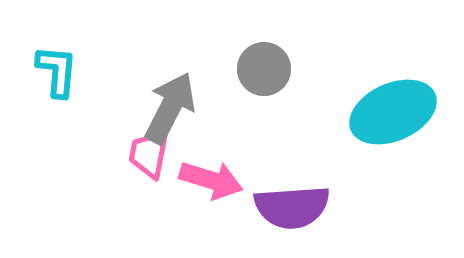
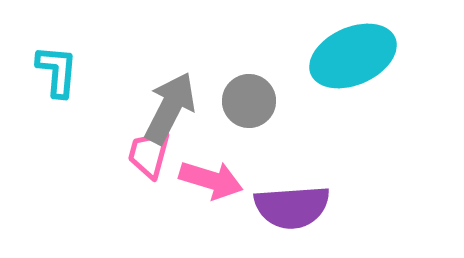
gray circle: moved 15 px left, 32 px down
cyan ellipse: moved 40 px left, 56 px up
pink trapezoid: rotated 4 degrees clockwise
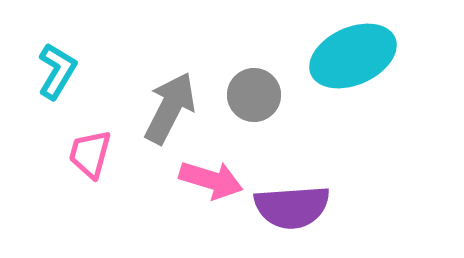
cyan L-shape: rotated 26 degrees clockwise
gray circle: moved 5 px right, 6 px up
pink trapezoid: moved 59 px left
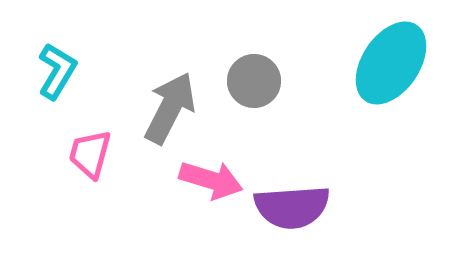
cyan ellipse: moved 38 px right, 7 px down; rotated 32 degrees counterclockwise
gray circle: moved 14 px up
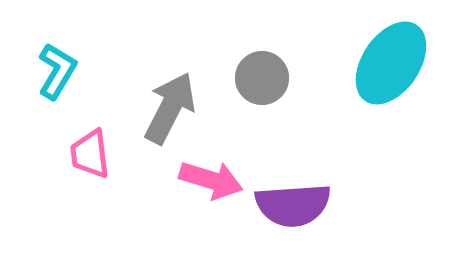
gray circle: moved 8 px right, 3 px up
pink trapezoid: rotated 22 degrees counterclockwise
purple semicircle: moved 1 px right, 2 px up
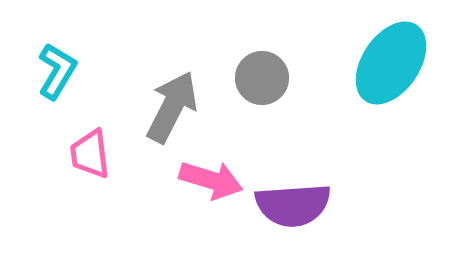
gray arrow: moved 2 px right, 1 px up
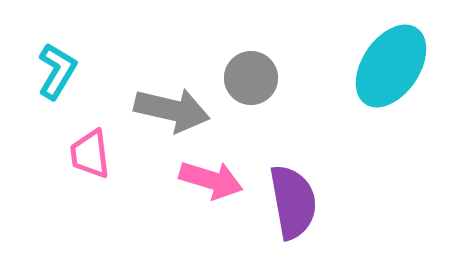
cyan ellipse: moved 3 px down
gray circle: moved 11 px left
gray arrow: moved 3 px down; rotated 76 degrees clockwise
purple semicircle: moved 3 px up; rotated 96 degrees counterclockwise
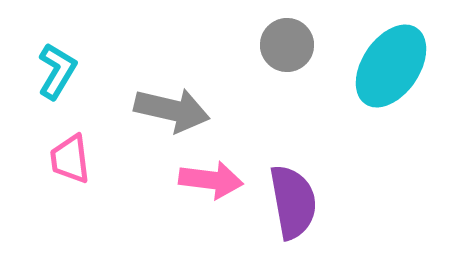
gray circle: moved 36 px right, 33 px up
pink trapezoid: moved 20 px left, 5 px down
pink arrow: rotated 10 degrees counterclockwise
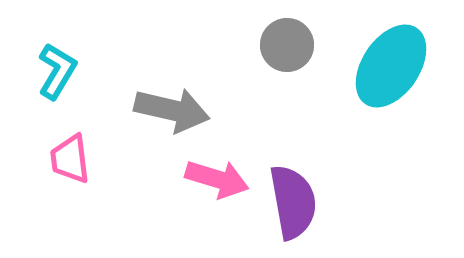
pink arrow: moved 6 px right, 1 px up; rotated 10 degrees clockwise
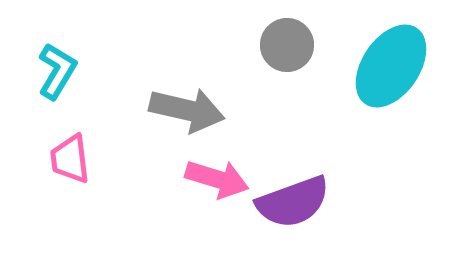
gray arrow: moved 15 px right
purple semicircle: rotated 80 degrees clockwise
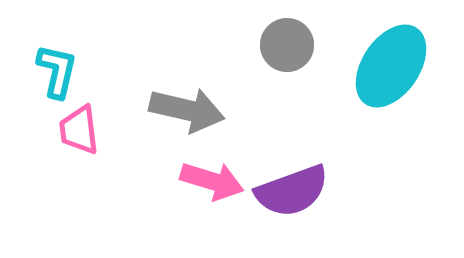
cyan L-shape: rotated 18 degrees counterclockwise
pink trapezoid: moved 9 px right, 29 px up
pink arrow: moved 5 px left, 2 px down
purple semicircle: moved 1 px left, 11 px up
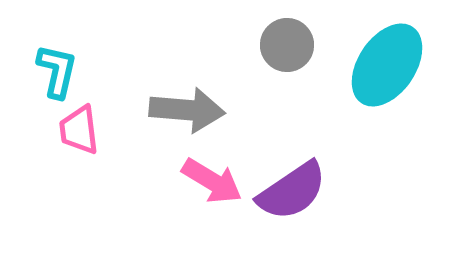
cyan ellipse: moved 4 px left, 1 px up
gray arrow: rotated 8 degrees counterclockwise
pink arrow: rotated 14 degrees clockwise
purple semicircle: rotated 14 degrees counterclockwise
